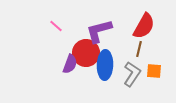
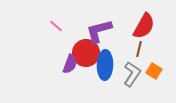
orange square: rotated 28 degrees clockwise
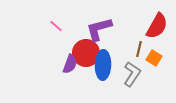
red semicircle: moved 13 px right
purple L-shape: moved 2 px up
blue ellipse: moved 2 px left
orange square: moved 13 px up
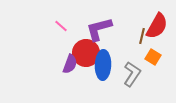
pink line: moved 5 px right
brown line: moved 3 px right, 13 px up
orange square: moved 1 px left, 1 px up
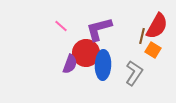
orange square: moved 7 px up
gray L-shape: moved 2 px right, 1 px up
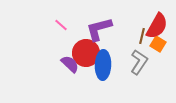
pink line: moved 1 px up
orange square: moved 5 px right, 6 px up
purple semicircle: rotated 66 degrees counterclockwise
gray L-shape: moved 5 px right, 11 px up
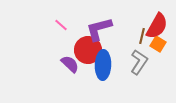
red circle: moved 2 px right, 3 px up
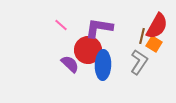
purple L-shape: moved 1 px up; rotated 24 degrees clockwise
orange square: moved 4 px left
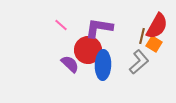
gray L-shape: rotated 15 degrees clockwise
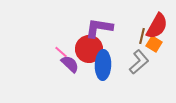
pink line: moved 27 px down
red circle: moved 1 px right, 1 px up
